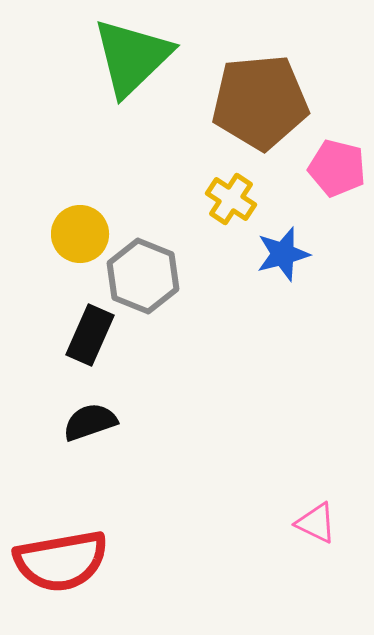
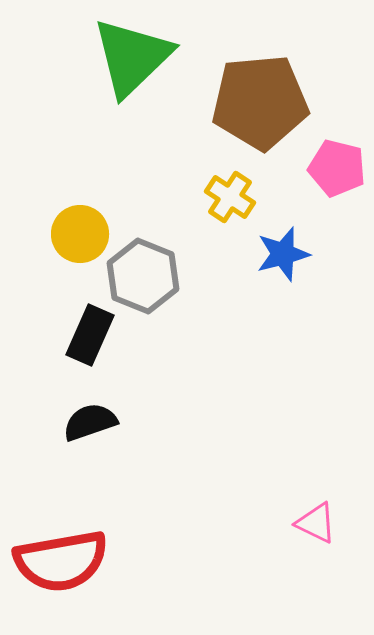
yellow cross: moved 1 px left, 2 px up
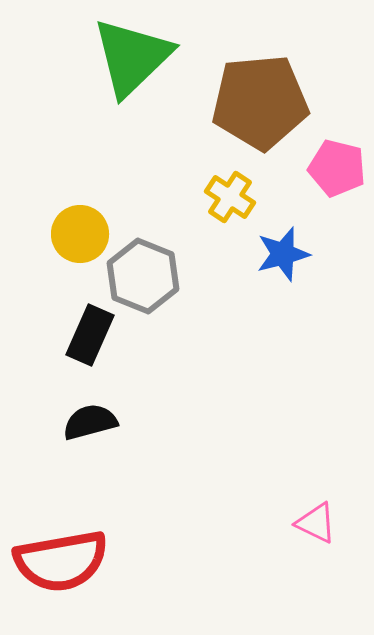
black semicircle: rotated 4 degrees clockwise
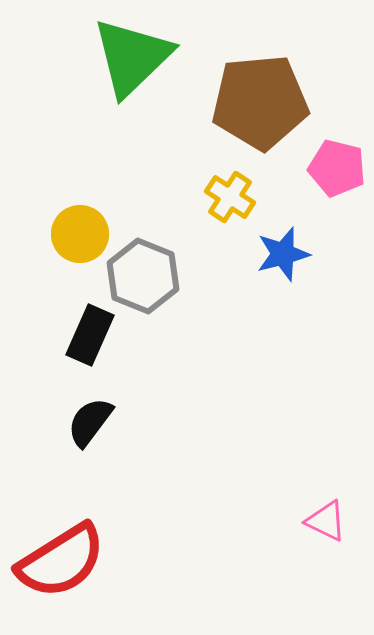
black semicircle: rotated 38 degrees counterclockwise
pink triangle: moved 10 px right, 2 px up
red semicircle: rotated 22 degrees counterclockwise
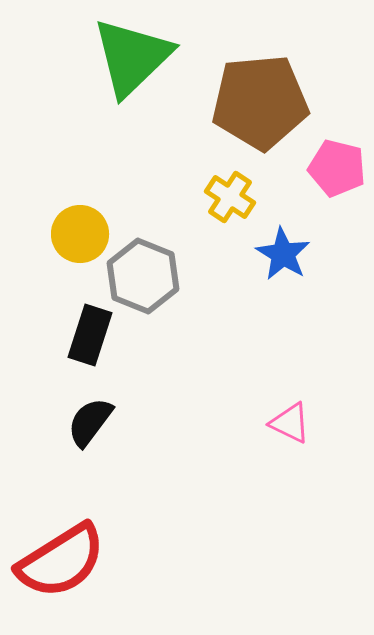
blue star: rotated 26 degrees counterclockwise
black rectangle: rotated 6 degrees counterclockwise
pink triangle: moved 36 px left, 98 px up
